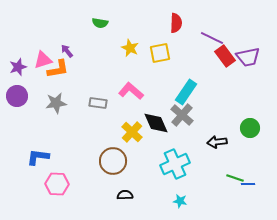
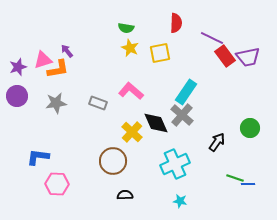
green semicircle: moved 26 px right, 5 px down
gray rectangle: rotated 12 degrees clockwise
black arrow: rotated 132 degrees clockwise
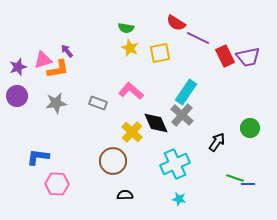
red semicircle: rotated 120 degrees clockwise
purple line: moved 14 px left
red rectangle: rotated 10 degrees clockwise
cyan star: moved 1 px left, 2 px up
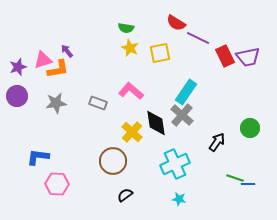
black diamond: rotated 16 degrees clockwise
black semicircle: rotated 35 degrees counterclockwise
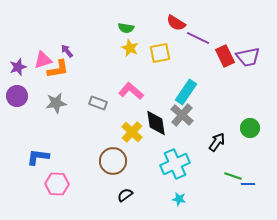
green line: moved 2 px left, 2 px up
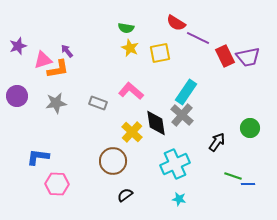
purple star: moved 21 px up
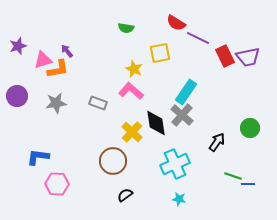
yellow star: moved 4 px right, 21 px down
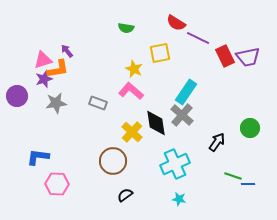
purple star: moved 26 px right, 33 px down
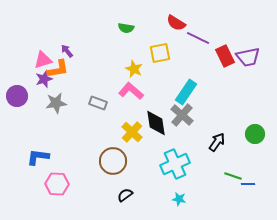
green circle: moved 5 px right, 6 px down
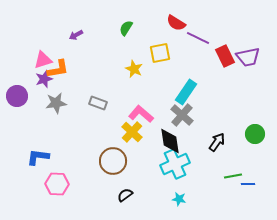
green semicircle: rotated 112 degrees clockwise
purple arrow: moved 9 px right, 16 px up; rotated 80 degrees counterclockwise
pink L-shape: moved 10 px right, 23 px down
black diamond: moved 14 px right, 18 px down
green line: rotated 30 degrees counterclockwise
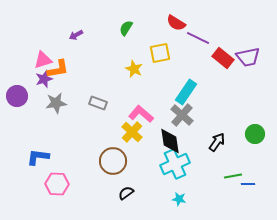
red rectangle: moved 2 px left, 2 px down; rotated 25 degrees counterclockwise
black semicircle: moved 1 px right, 2 px up
